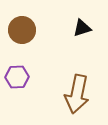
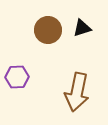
brown circle: moved 26 px right
brown arrow: moved 2 px up
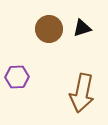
brown circle: moved 1 px right, 1 px up
brown arrow: moved 5 px right, 1 px down
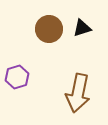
purple hexagon: rotated 15 degrees counterclockwise
brown arrow: moved 4 px left
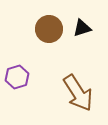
brown arrow: rotated 45 degrees counterclockwise
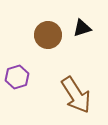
brown circle: moved 1 px left, 6 px down
brown arrow: moved 2 px left, 2 px down
